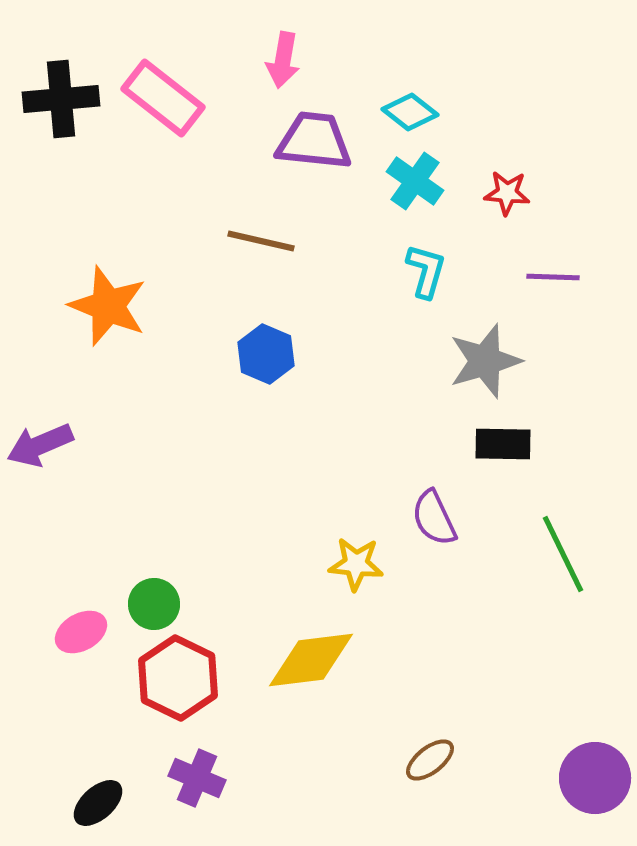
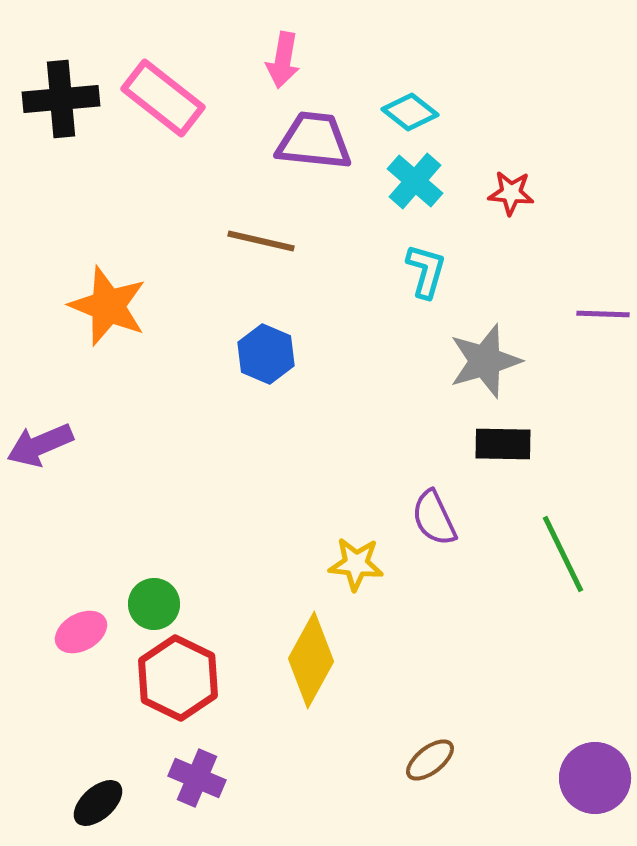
cyan cross: rotated 6 degrees clockwise
red star: moved 4 px right
purple line: moved 50 px right, 37 px down
yellow diamond: rotated 54 degrees counterclockwise
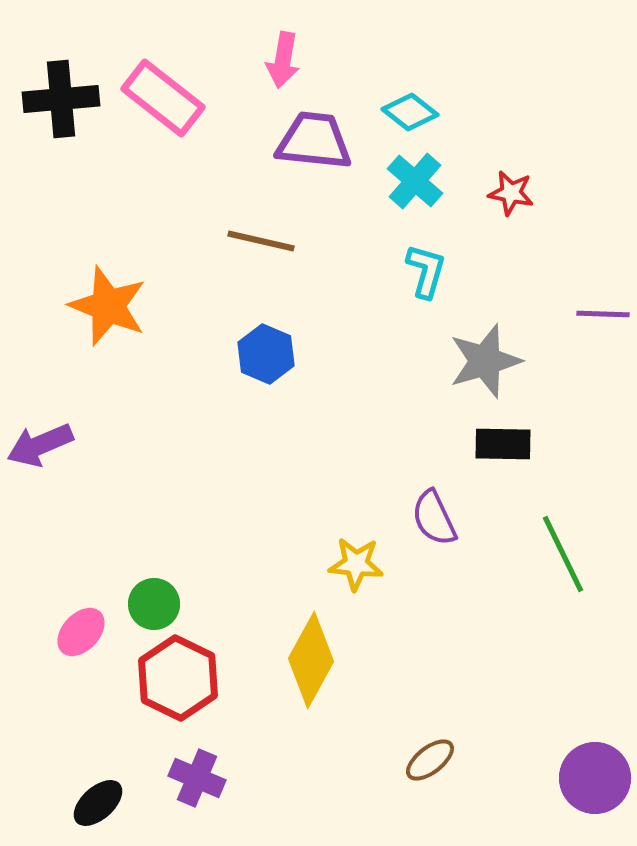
red star: rotated 6 degrees clockwise
pink ellipse: rotated 18 degrees counterclockwise
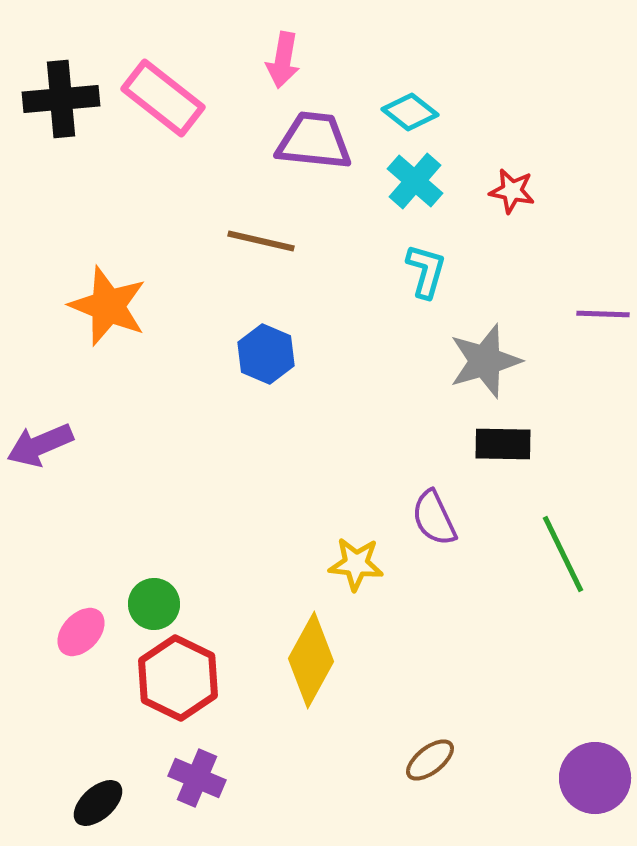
red star: moved 1 px right, 2 px up
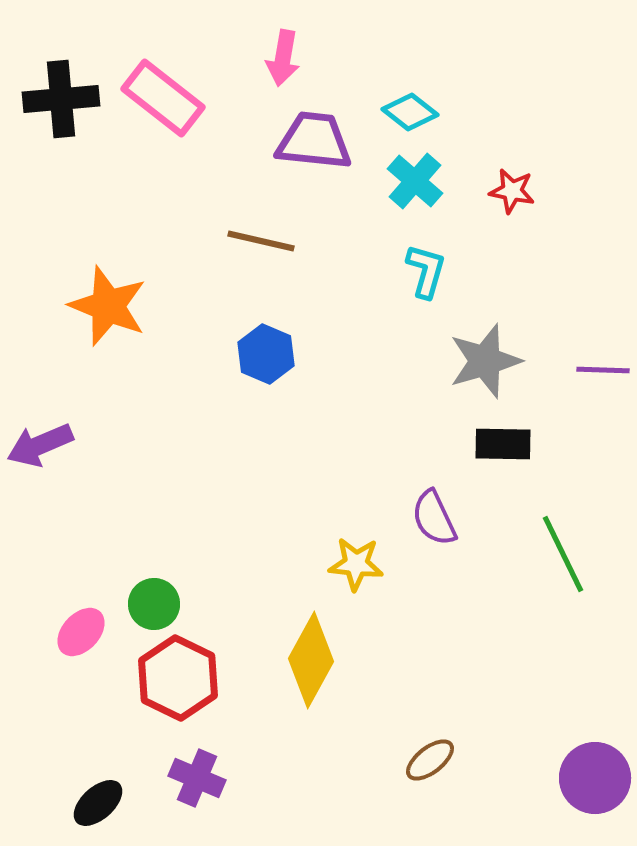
pink arrow: moved 2 px up
purple line: moved 56 px down
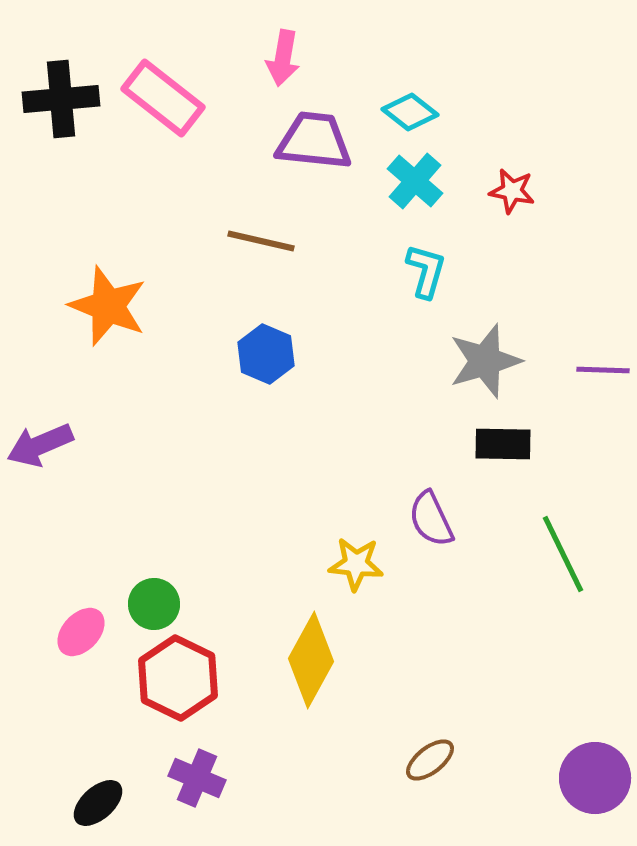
purple semicircle: moved 3 px left, 1 px down
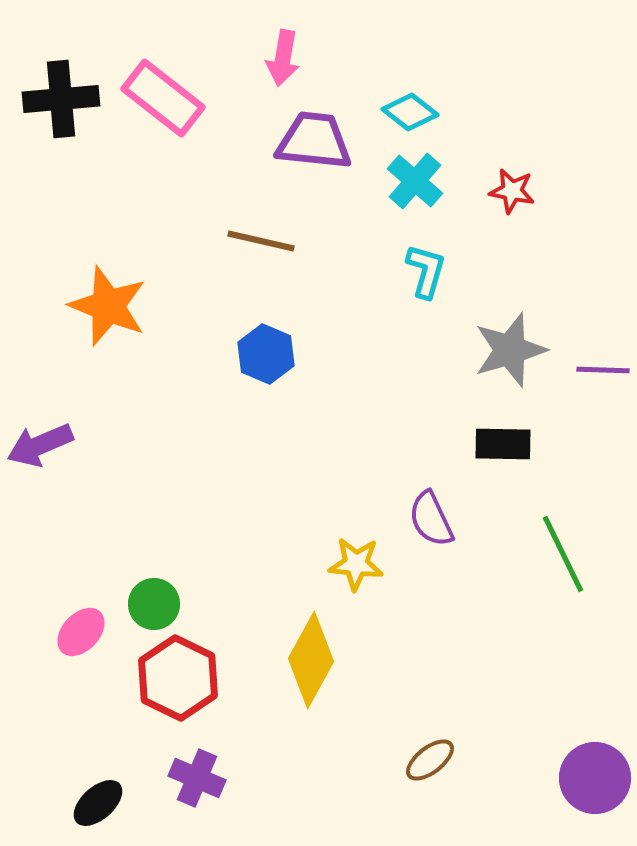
gray star: moved 25 px right, 11 px up
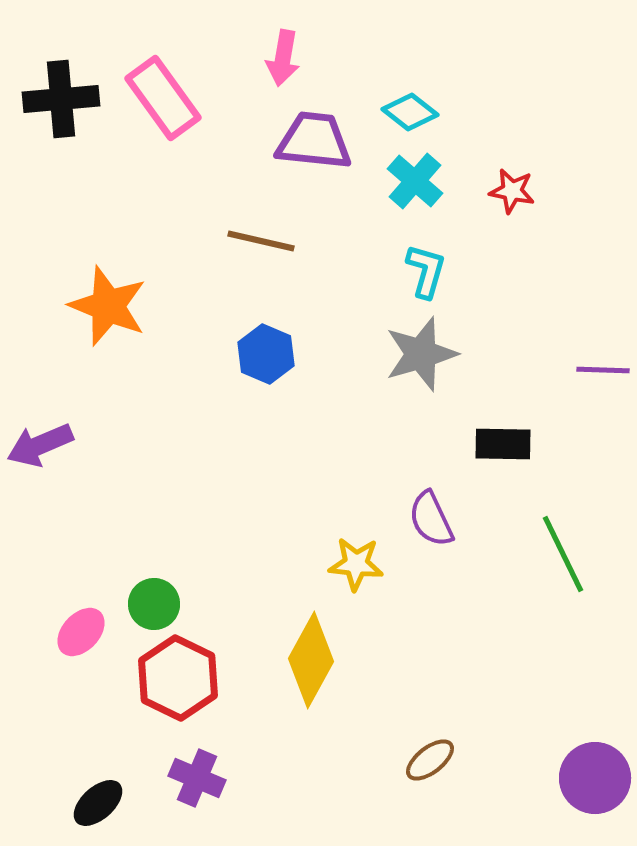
pink rectangle: rotated 16 degrees clockwise
gray star: moved 89 px left, 4 px down
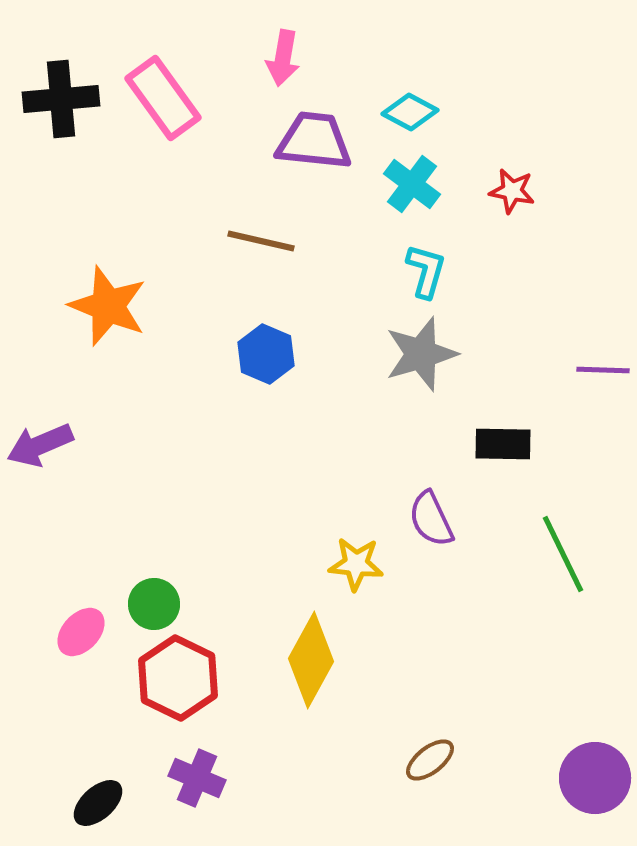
cyan diamond: rotated 10 degrees counterclockwise
cyan cross: moved 3 px left, 3 px down; rotated 4 degrees counterclockwise
